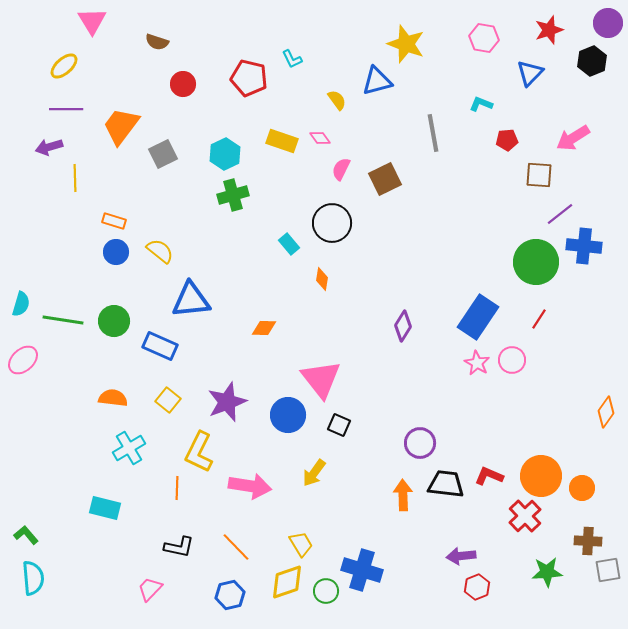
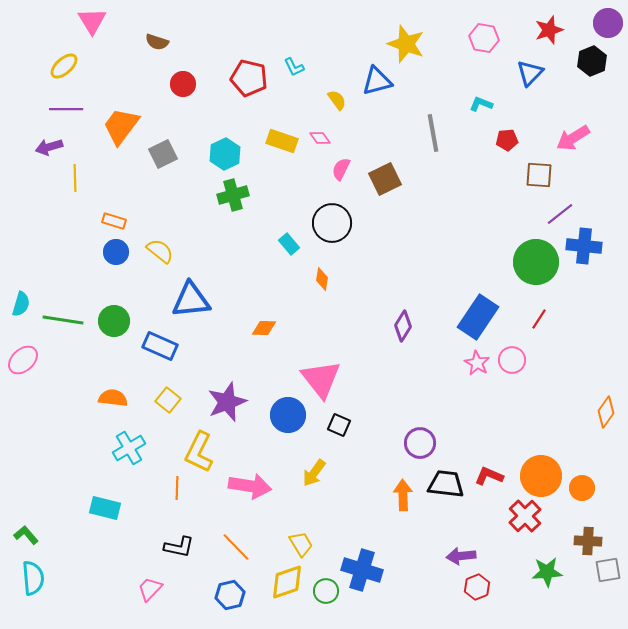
cyan L-shape at (292, 59): moved 2 px right, 8 px down
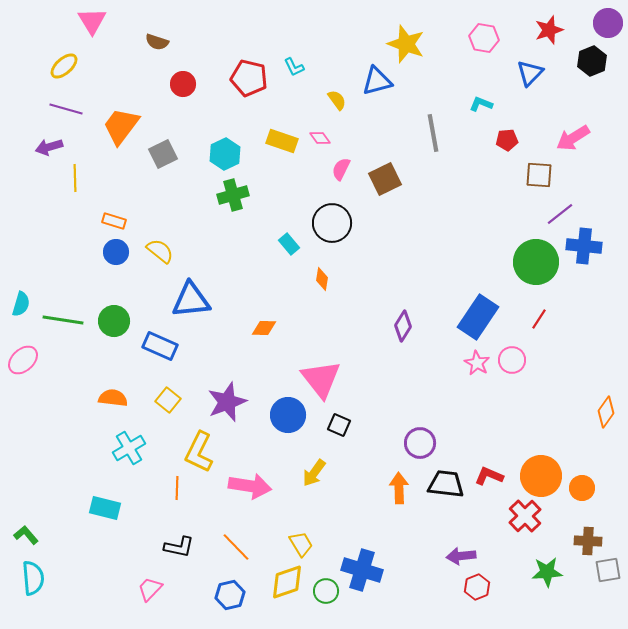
purple line at (66, 109): rotated 16 degrees clockwise
orange arrow at (403, 495): moved 4 px left, 7 px up
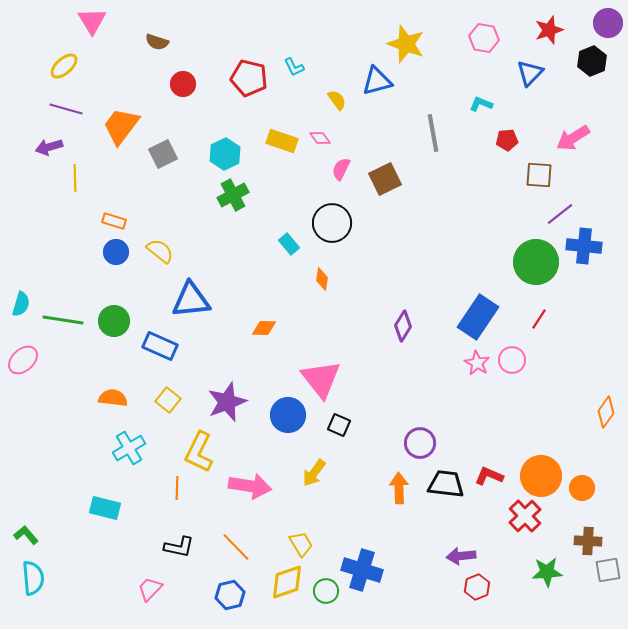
green cross at (233, 195): rotated 12 degrees counterclockwise
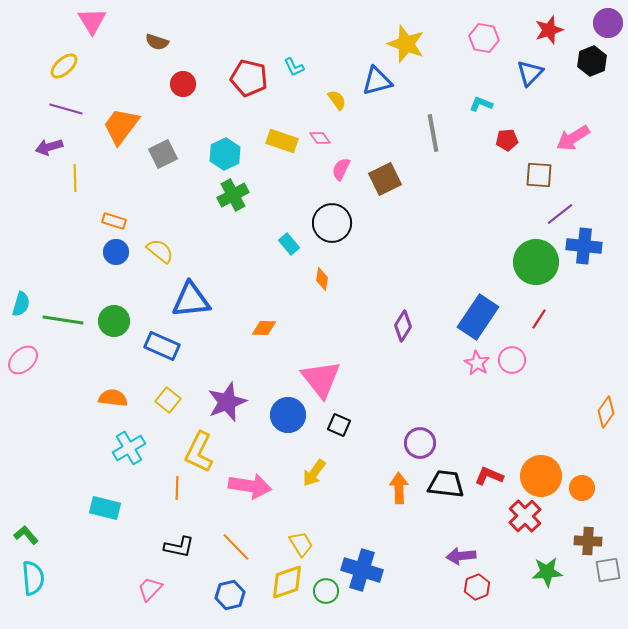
blue rectangle at (160, 346): moved 2 px right
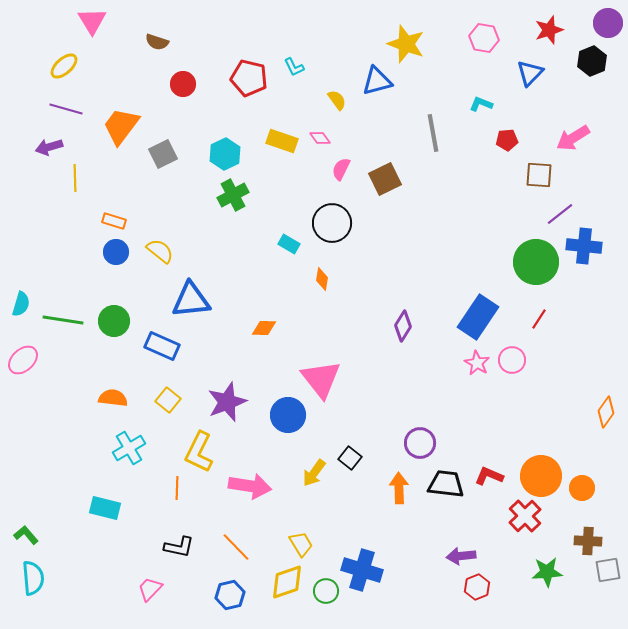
cyan rectangle at (289, 244): rotated 20 degrees counterclockwise
black square at (339, 425): moved 11 px right, 33 px down; rotated 15 degrees clockwise
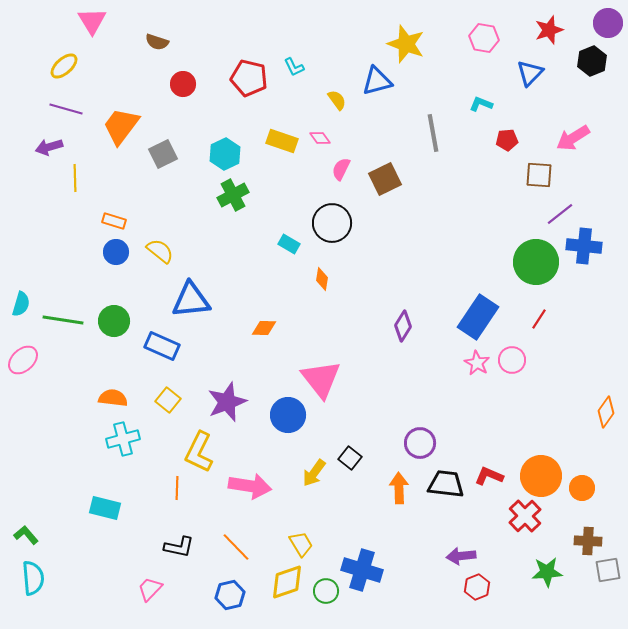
cyan cross at (129, 448): moved 6 px left, 9 px up; rotated 16 degrees clockwise
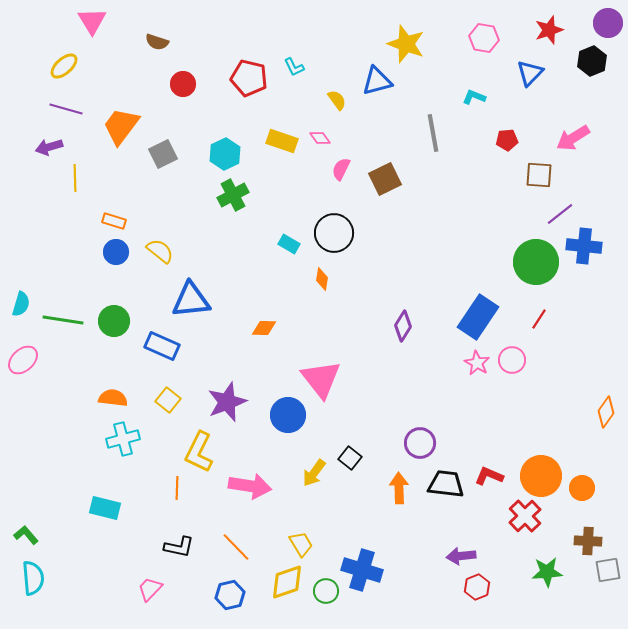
cyan L-shape at (481, 104): moved 7 px left, 7 px up
black circle at (332, 223): moved 2 px right, 10 px down
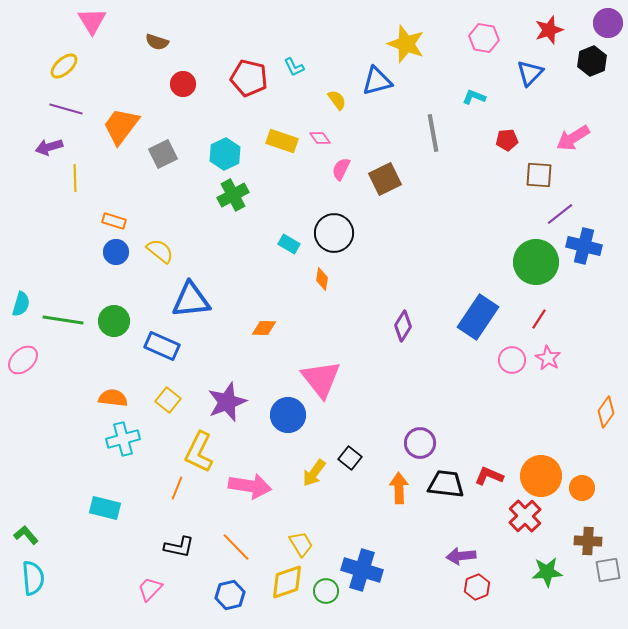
blue cross at (584, 246): rotated 8 degrees clockwise
pink star at (477, 363): moved 71 px right, 5 px up
orange line at (177, 488): rotated 20 degrees clockwise
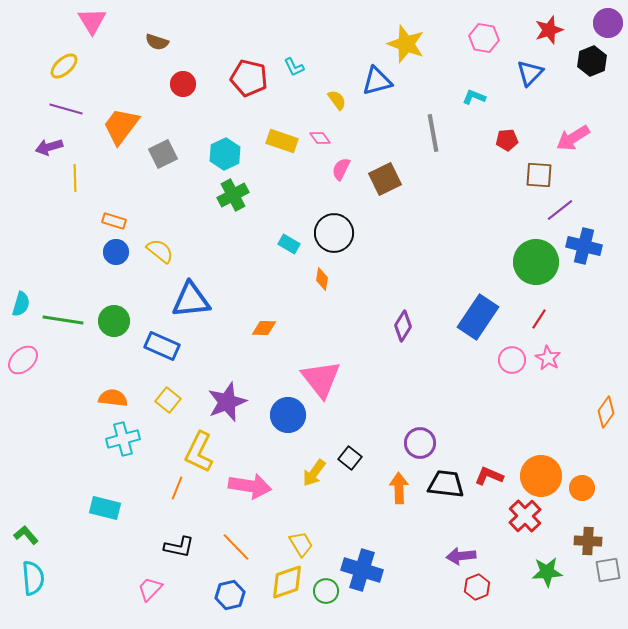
purple line at (560, 214): moved 4 px up
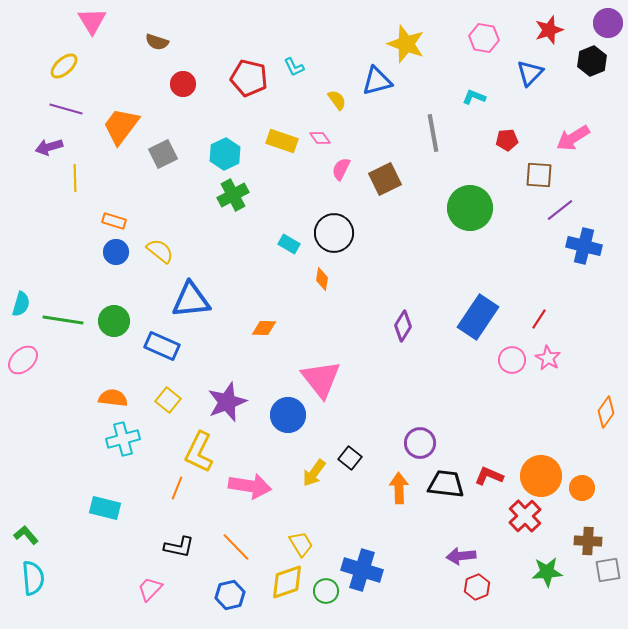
green circle at (536, 262): moved 66 px left, 54 px up
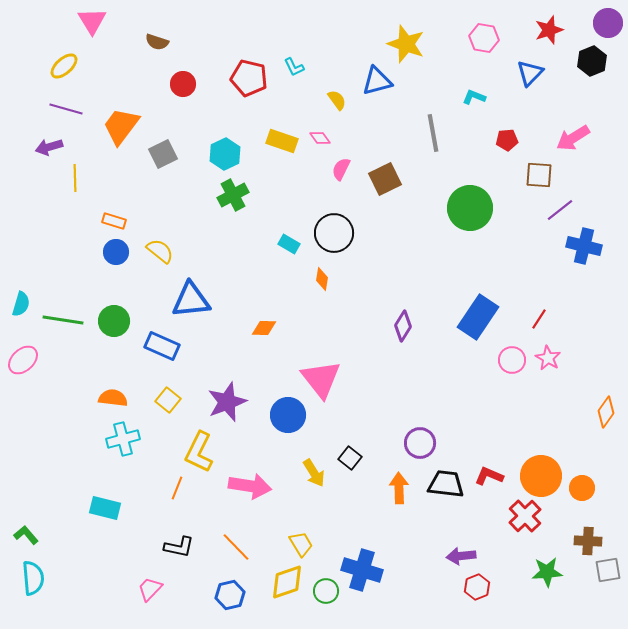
yellow arrow at (314, 473): rotated 68 degrees counterclockwise
